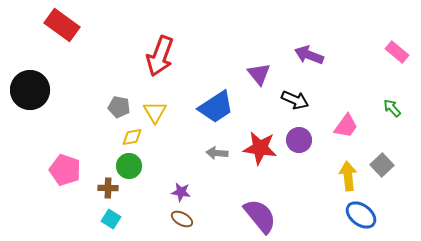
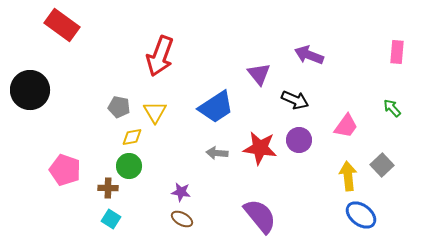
pink rectangle: rotated 55 degrees clockwise
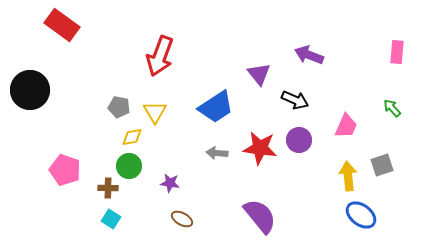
pink trapezoid: rotated 12 degrees counterclockwise
gray square: rotated 25 degrees clockwise
purple star: moved 11 px left, 9 px up
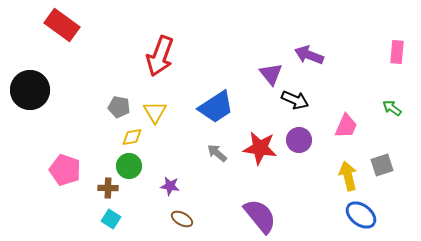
purple triangle: moved 12 px right
green arrow: rotated 12 degrees counterclockwise
gray arrow: rotated 35 degrees clockwise
yellow arrow: rotated 8 degrees counterclockwise
purple star: moved 3 px down
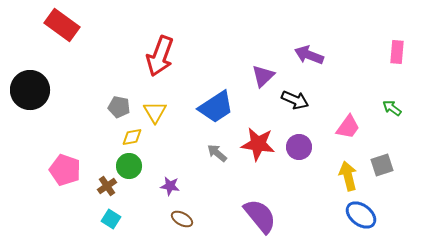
purple triangle: moved 8 px left, 2 px down; rotated 25 degrees clockwise
pink trapezoid: moved 2 px right, 1 px down; rotated 12 degrees clockwise
purple circle: moved 7 px down
red star: moved 2 px left, 4 px up
brown cross: moved 1 px left, 2 px up; rotated 36 degrees counterclockwise
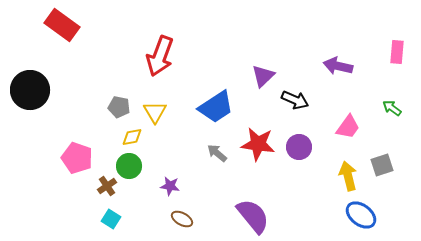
purple arrow: moved 29 px right, 11 px down; rotated 8 degrees counterclockwise
pink pentagon: moved 12 px right, 12 px up
purple semicircle: moved 7 px left
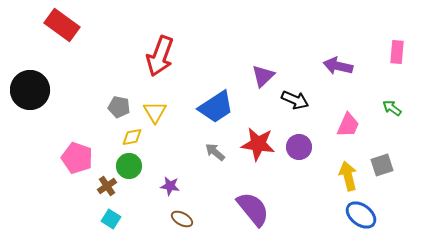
pink trapezoid: moved 2 px up; rotated 12 degrees counterclockwise
gray arrow: moved 2 px left, 1 px up
purple semicircle: moved 7 px up
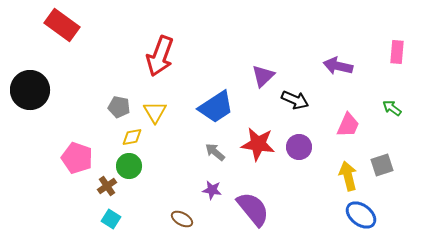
purple star: moved 42 px right, 4 px down
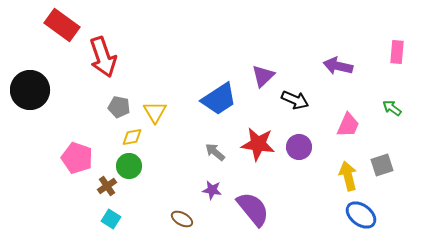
red arrow: moved 57 px left, 1 px down; rotated 39 degrees counterclockwise
blue trapezoid: moved 3 px right, 8 px up
